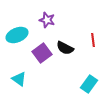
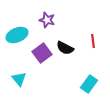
red line: moved 1 px down
cyan triangle: rotated 14 degrees clockwise
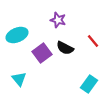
purple star: moved 11 px right
red line: rotated 32 degrees counterclockwise
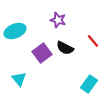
cyan ellipse: moved 2 px left, 4 px up
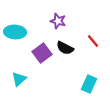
purple star: moved 1 px down
cyan ellipse: moved 1 px down; rotated 25 degrees clockwise
cyan triangle: rotated 28 degrees clockwise
cyan rectangle: rotated 12 degrees counterclockwise
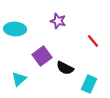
cyan ellipse: moved 3 px up
black semicircle: moved 20 px down
purple square: moved 3 px down
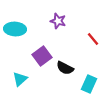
red line: moved 2 px up
cyan triangle: moved 1 px right
